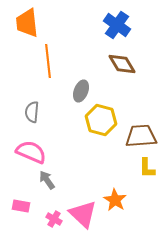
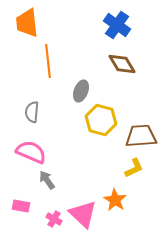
yellow L-shape: moved 13 px left; rotated 115 degrees counterclockwise
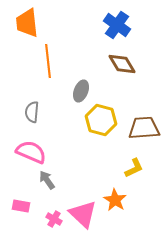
brown trapezoid: moved 3 px right, 8 px up
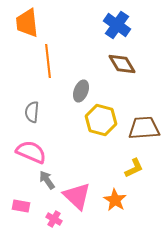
pink triangle: moved 6 px left, 18 px up
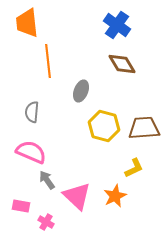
yellow hexagon: moved 3 px right, 6 px down
orange star: moved 4 px up; rotated 15 degrees clockwise
pink cross: moved 8 px left, 3 px down
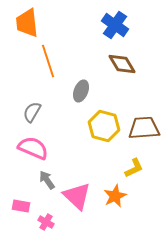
blue cross: moved 2 px left
orange line: rotated 12 degrees counterclockwise
gray semicircle: rotated 25 degrees clockwise
pink semicircle: moved 2 px right, 4 px up
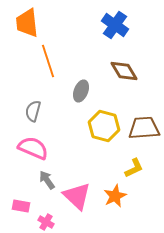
brown diamond: moved 2 px right, 7 px down
gray semicircle: moved 1 px right, 1 px up; rotated 15 degrees counterclockwise
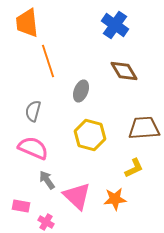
yellow hexagon: moved 14 px left, 9 px down
orange star: moved 3 px down; rotated 20 degrees clockwise
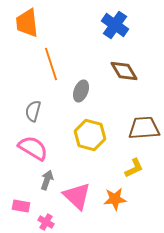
orange line: moved 3 px right, 3 px down
pink semicircle: rotated 8 degrees clockwise
gray arrow: rotated 54 degrees clockwise
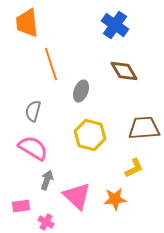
pink rectangle: rotated 18 degrees counterclockwise
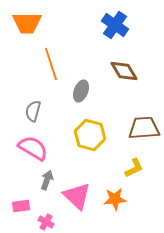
orange trapezoid: rotated 84 degrees counterclockwise
